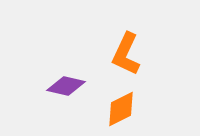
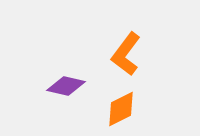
orange L-shape: rotated 12 degrees clockwise
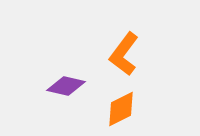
orange L-shape: moved 2 px left
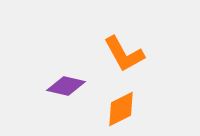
orange L-shape: rotated 66 degrees counterclockwise
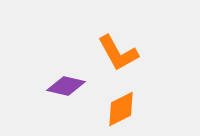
orange L-shape: moved 6 px left, 1 px up
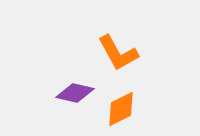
purple diamond: moved 9 px right, 7 px down
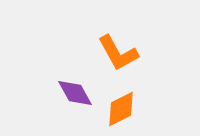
purple diamond: rotated 48 degrees clockwise
